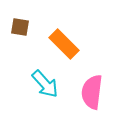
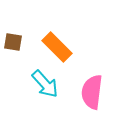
brown square: moved 7 px left, 15 px down
orange rectangle: moved 7 px left, 3 px down
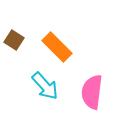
brown square: moved 1 px right, 2 px up; rotated 24 degrees clockwise
cyan arrow: moved 2 px down
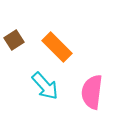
brown square: rotated 24 degrees clockwise
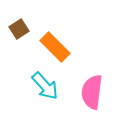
brown square: moved 5 px right, 11 px up
orange rectangle: moved 2 px left
